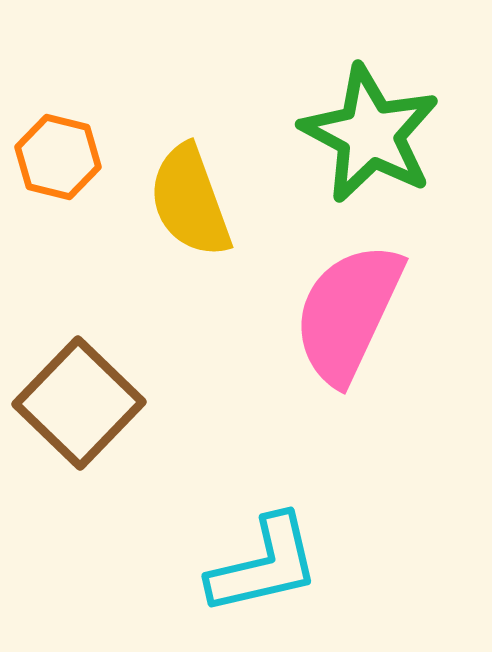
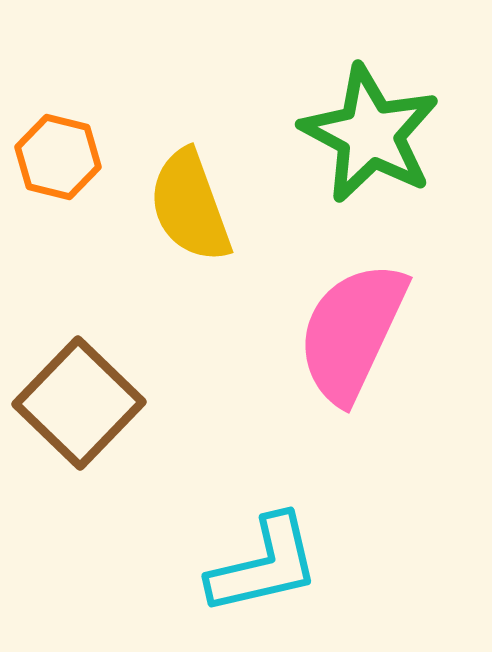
yellow semicircle: moved 5 px down
pink semicircle: moved 4 px right, 19 px down
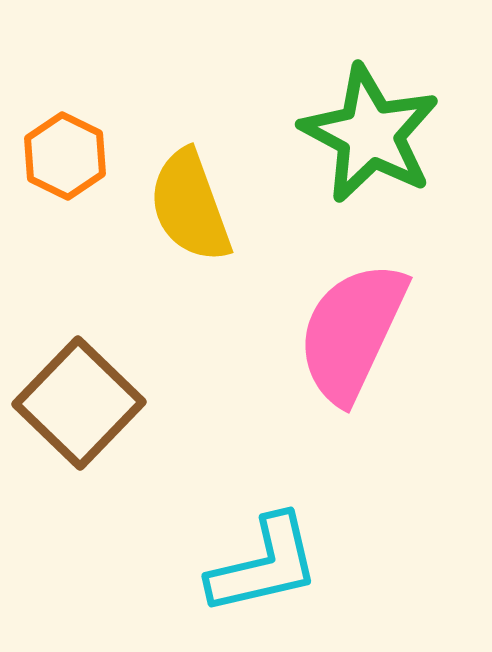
orange hexagon: moved 7 px right, 1 px up; rotated 12 degrees clockwise
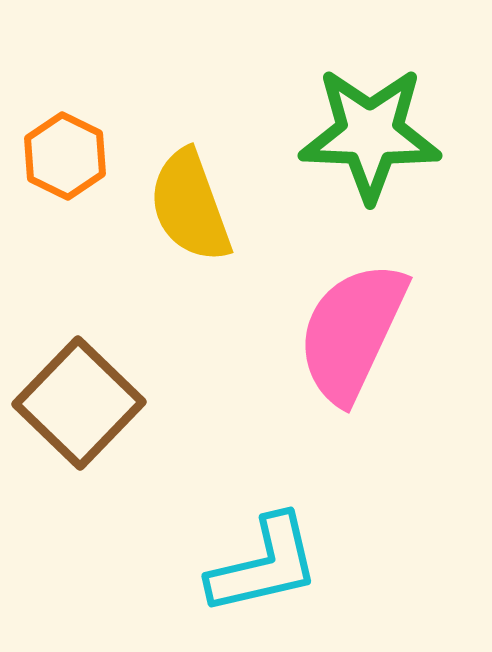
green star: rotated 26 degrees counterclockwise
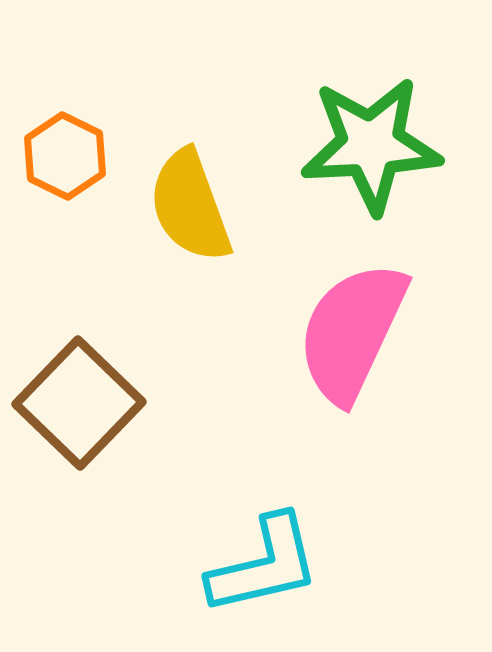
green star: moved 1 px right, 11 px down; rotated 5 degrees counterclockwise
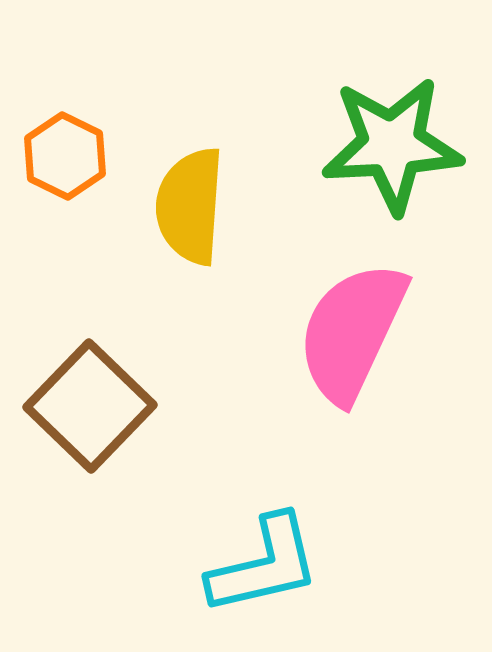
green star: moved 21 px right
yellow semicircle: rotated 24 degrees clockwise
brown square: moved 11 px right, 3 px down
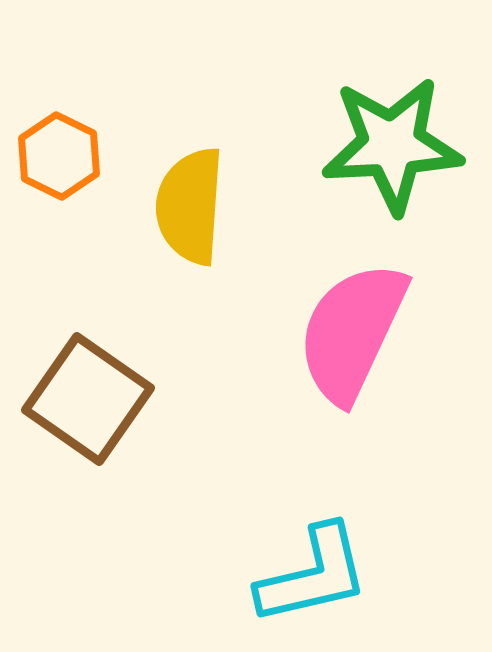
orange hexagon: moved 6 px left
brown square: moved 2 px left, 7 px up; rotated 9 degrees counterclockwise
cyan L-shape: moved 49 px right, 10 px down
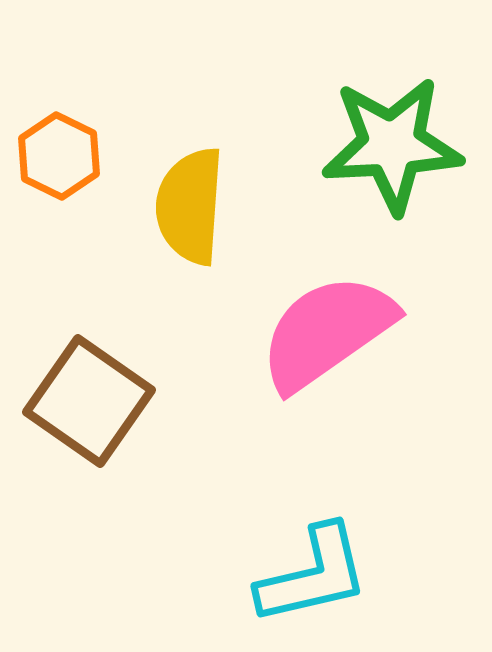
pink semicircle: moved 25 px left; rotated 30 degrees clockwise
brown square: moved 1 px right, 2 px down
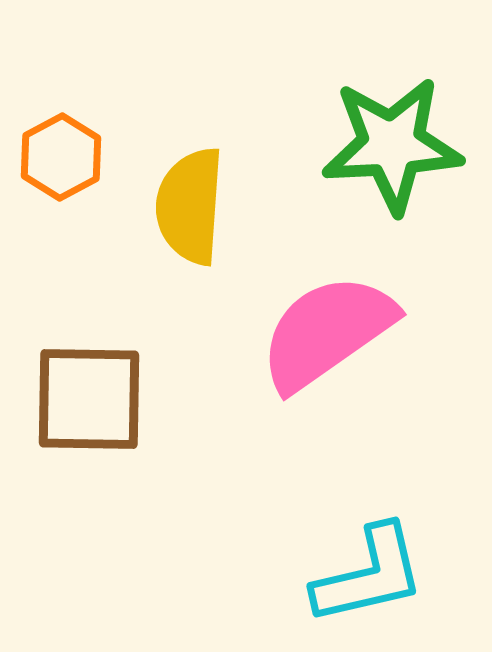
orange hexagon: moved 2 px right, 1 px down; rotated 6 degrees clockwise
brown square: moved 2 px up; rotated 34 degrees counterclockwise
cyan L-shape: moved 56 px right
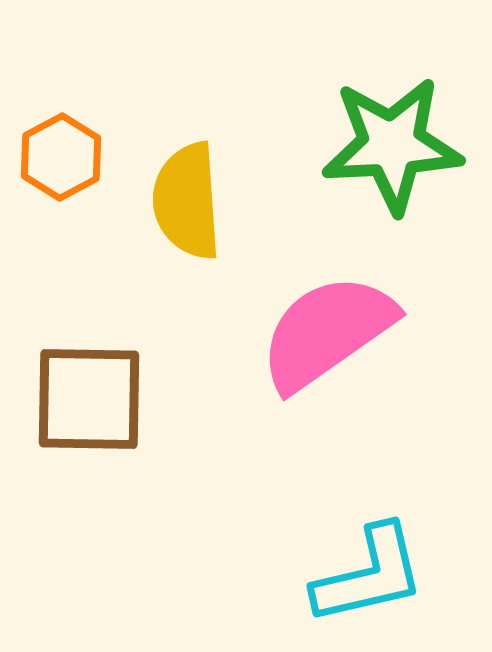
yellow semicircle: moved 3 px left, 5 px up; rotated 8 degrees counterclockwise
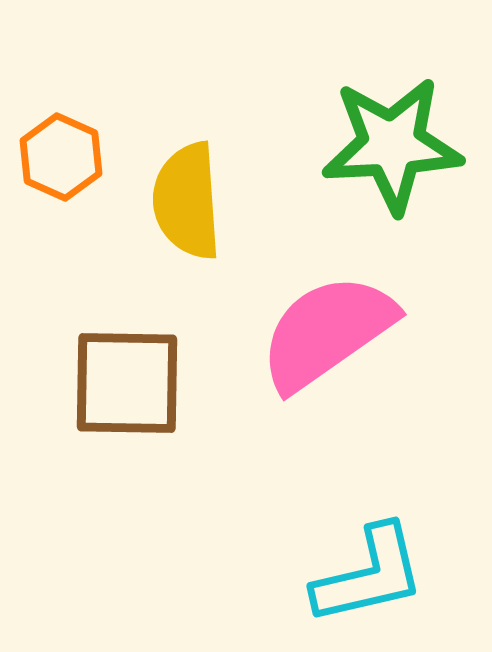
orange hexagon: rotated 8 degrees counterclockwise
brown square: moved 38 px right, 16 px up
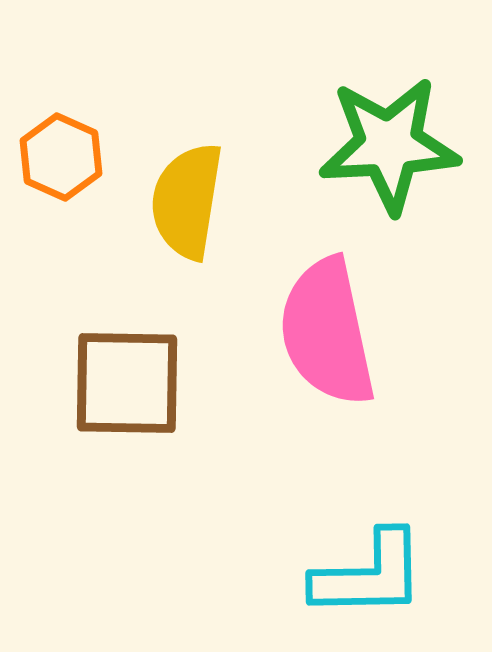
green star: moved 3 px left
yellow semicircle: rotated 13 degrees clockwise
pink semicircle: rotated 67 degrees counterclockwise
cyan L-shape: rotated 12 degrees clockwise
